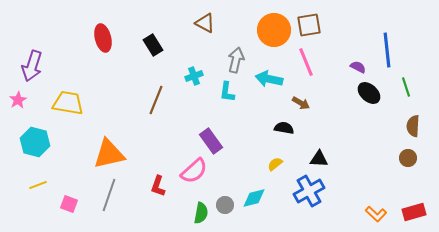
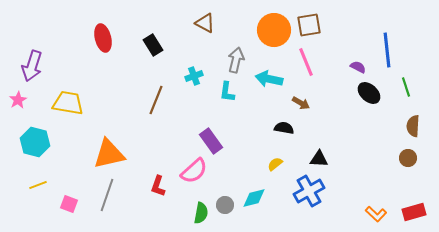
gray line: moved 2 px left
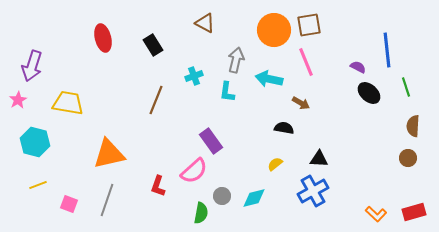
blue cross: moved 4 px right
gray line: moved 5 px down
gray circle: moved 3 px left, 9 px up
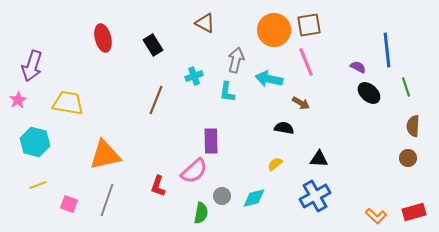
purple rectangle: rotated 35 degrees clockwise
orange triangle: moved 4 px left, 1 px down
blue cross: moved 2 px right, 5 px down
orange L-shape: moved 2 px down
